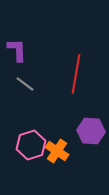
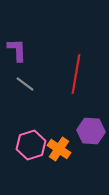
orange cross: moved 2 px right, 2 px up
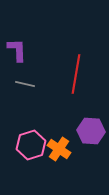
gray line: rotated 24 degrees counterclockwise
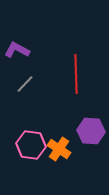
purple L-shape: rotated 60 degrees counterclockwise
red line: rotated 12 degrees counterclockwise
gray line: rotated 60 degrees counterclockwise
pink hexagon: rotated 24 degrees clockwise
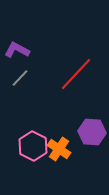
red line: rotated 45 degrees clockwise
gray line: moved 5 px left, 6 px up
purple hexagon: moved 1 px right, 1 px down
pink hexagon: moved 2 px right, 1 px down; rotated 20 degrees clockwise
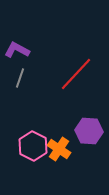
gray line: rotated 24 degrees counterclockwise
purple hexagon: moved 3 px left, 1 px up
